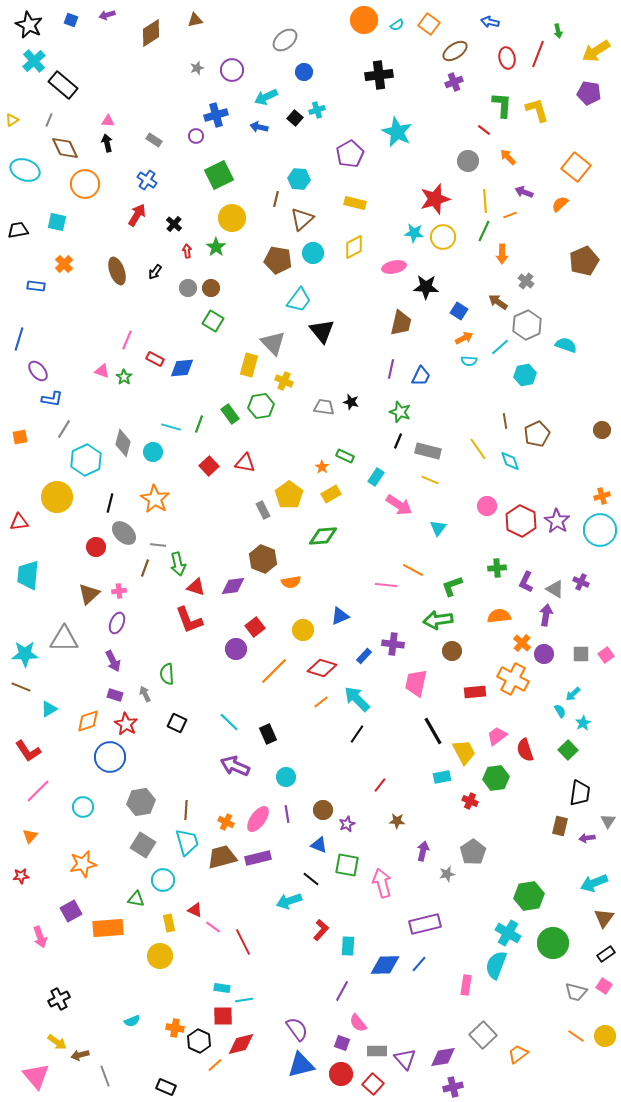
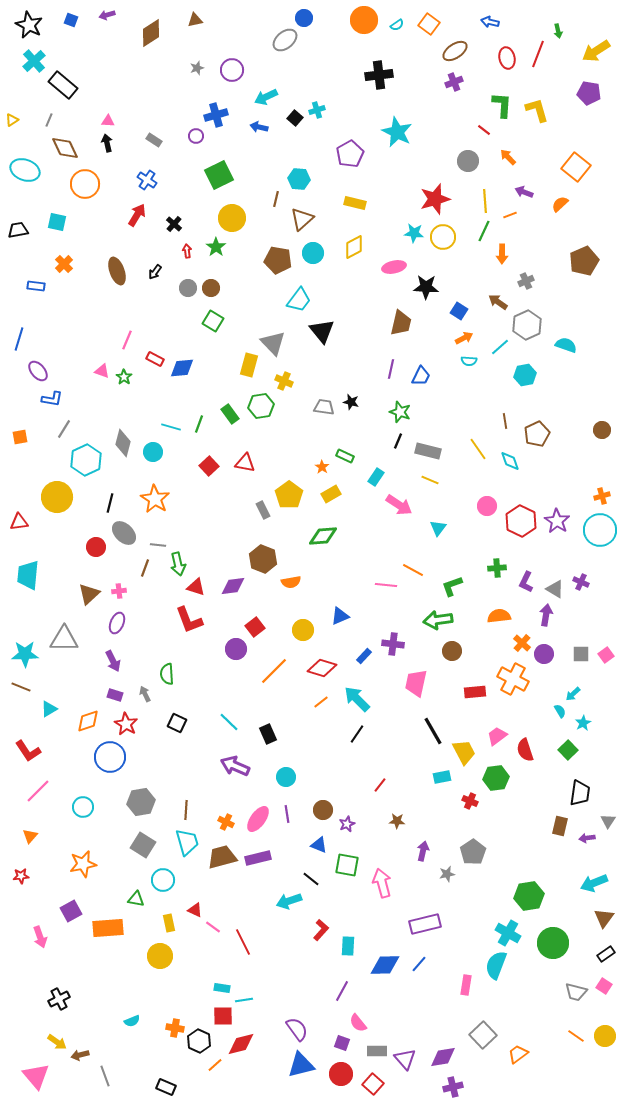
blue circle at (304, 72): moved 54 px up
gray cross at (526, 281): rotated 28 degrees clockwise
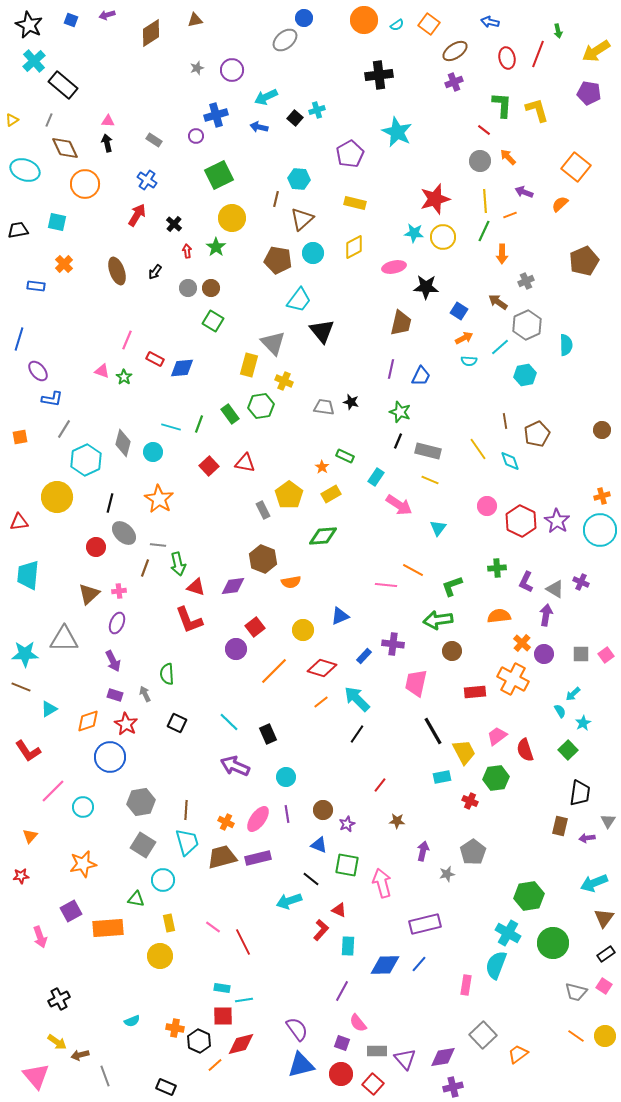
gray circle at (468, 161): moved 12 px right
cyan semicircle at (566, 345): rotated 70 degrees clockwise
orange star at (155, 499): moved 4 px right
pink line at (38, 791): moved 15 px right
red triangle at (195, 910): moved 144 px right
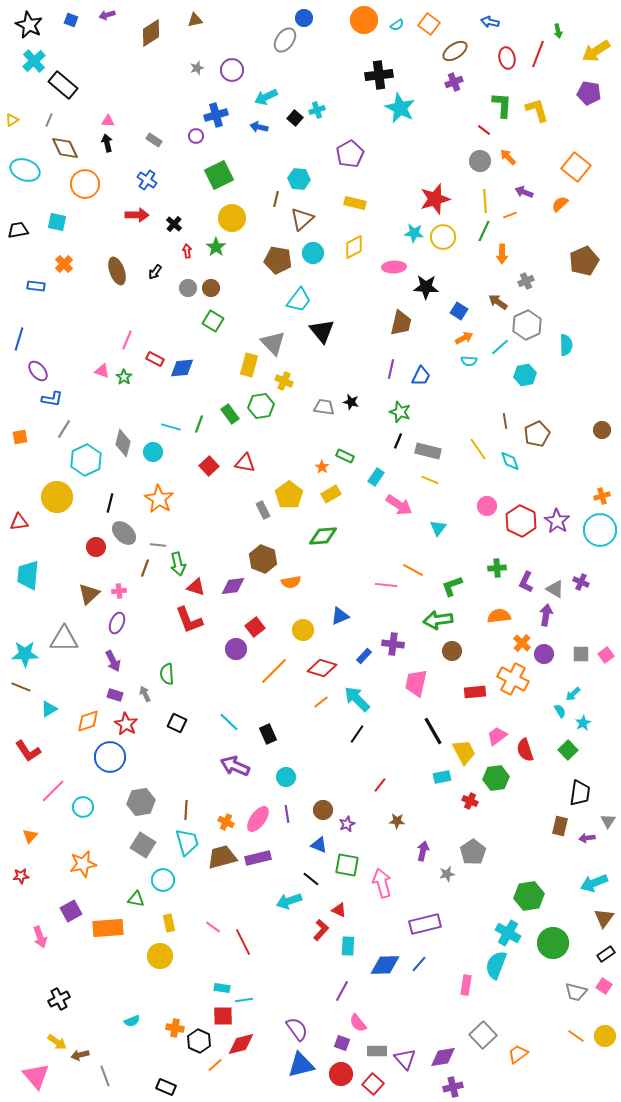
gray ellipse at (285, 40): rotated 15 degrees counterclockwise
cyan star at (397, 132): moved 3 px right, 24 px up
red arrow at (137, 215): rotated 60 degrees clockwise
pink ellipse at (394, 267): rotated 10 degrees clockwise
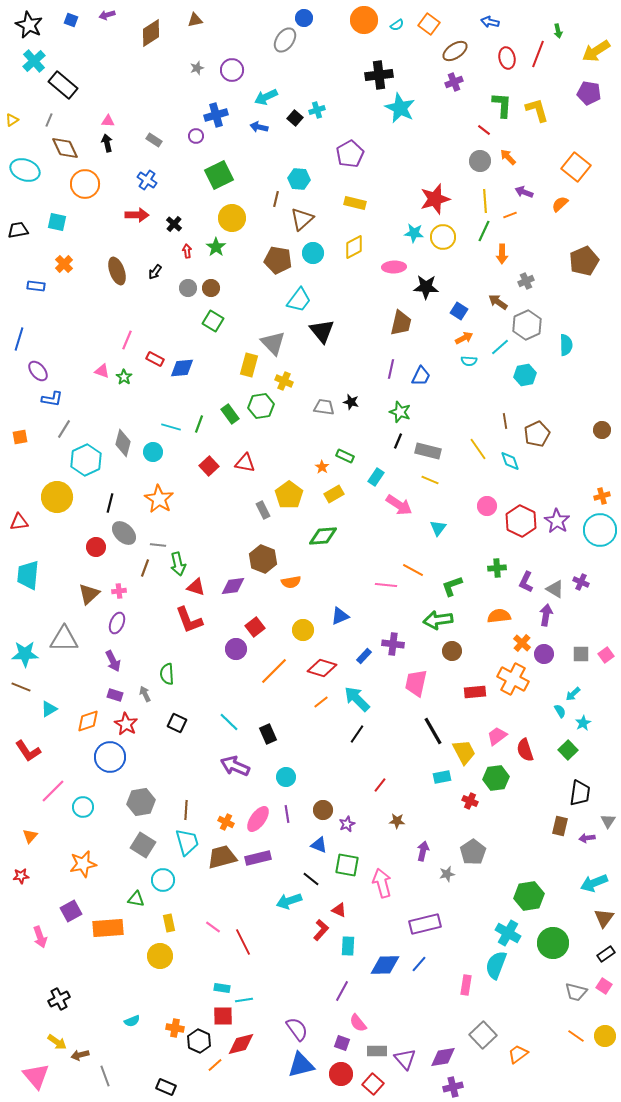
yellow rectangle at (331, 494): moved 3 px right
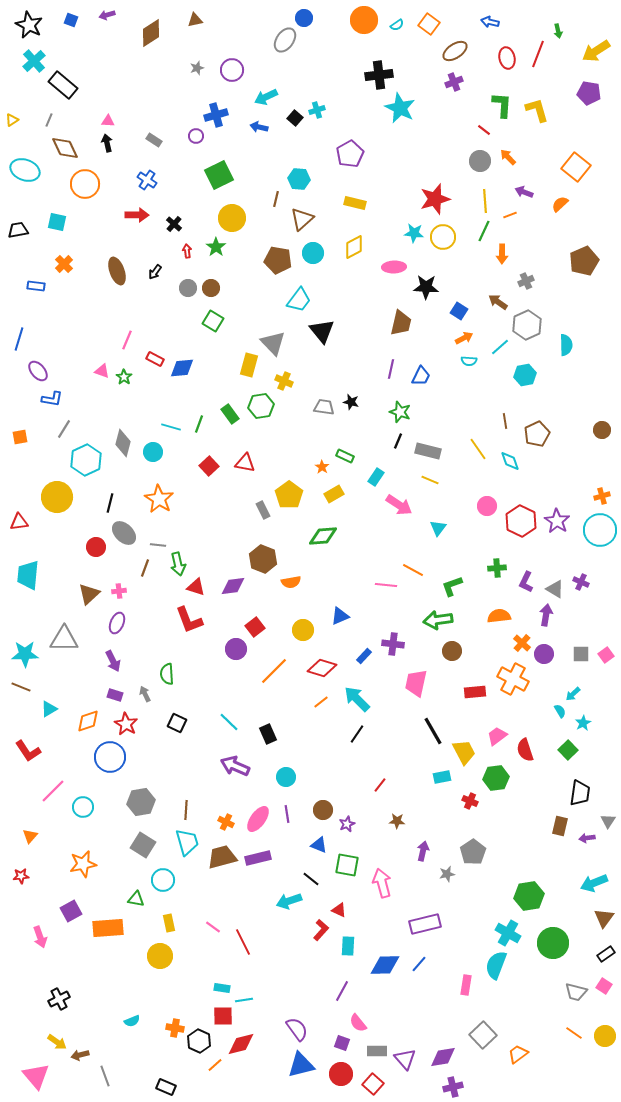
orange line at (576, 1036): moved 2 px left, 3 px up
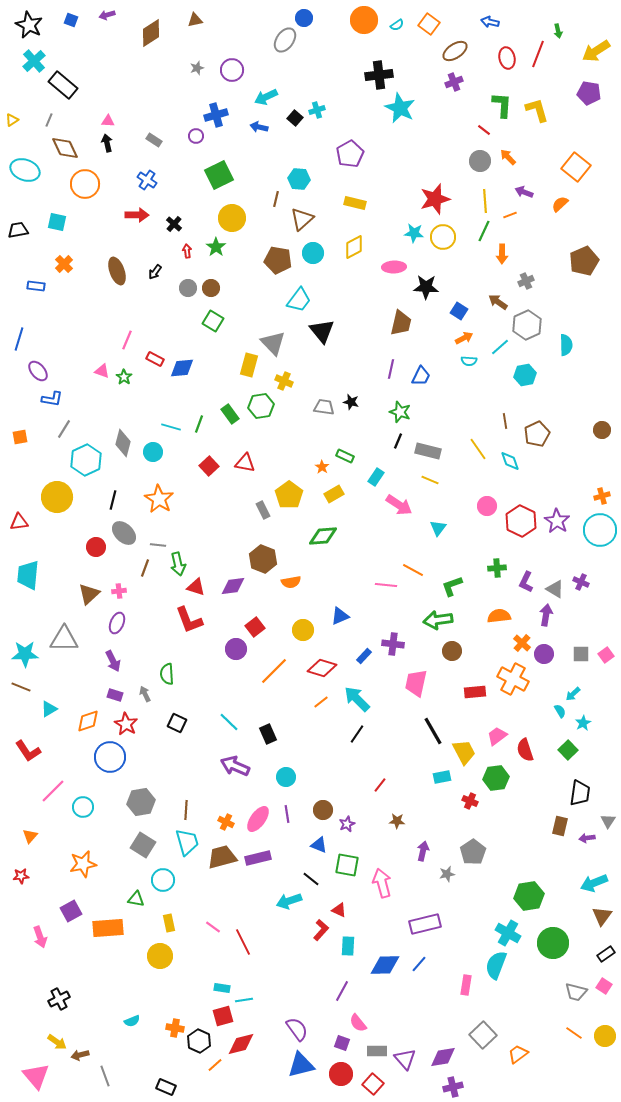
black line at (110, 503): moved 3 px right, 3 px up
brown triangle at (604, 918): moved 2 px left, 2 px up
red square at (223, 1016): rotated 15 degrees counterclockwise
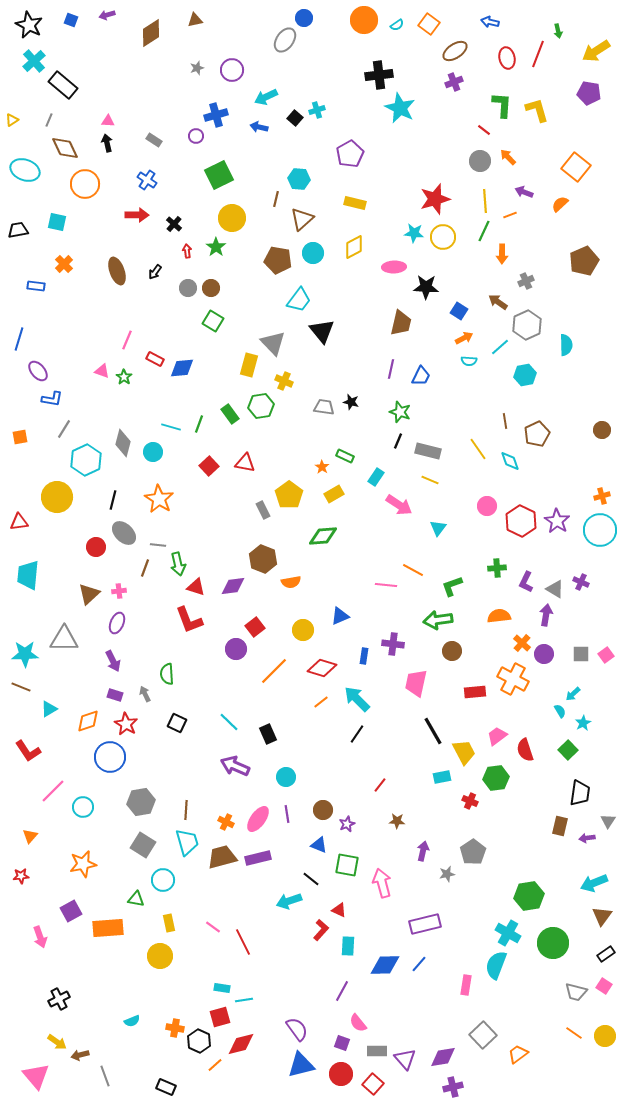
blue rectangle at (364, 656): rotated 35 degrees counterclockwise
red square at (223, 1016): moved 3 px left, 1 px down
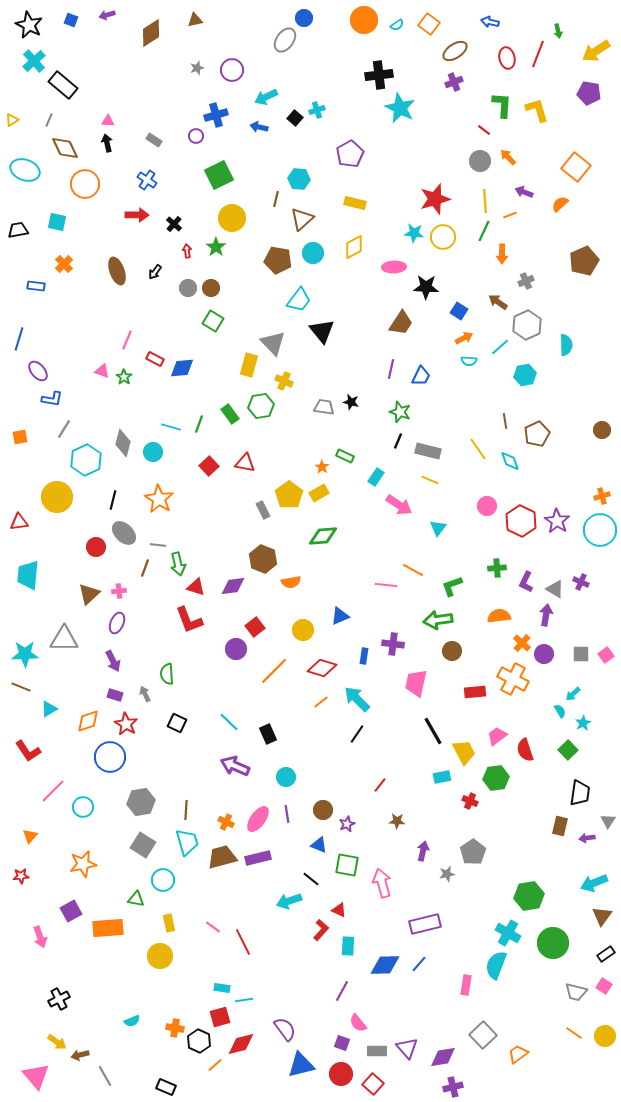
brown trapezoid at (401, 323): rotated 20 degrees clockwise
yellow rectangle at (334, 494): moved 15 px left, 1 px up
purple semicircle at (297, 1029): moved 12 px left
purple triangle at (405, 1059): moved 2 px right, 11 px up
gray line at (105, 1076): rotated 10 degrees counterclockwise
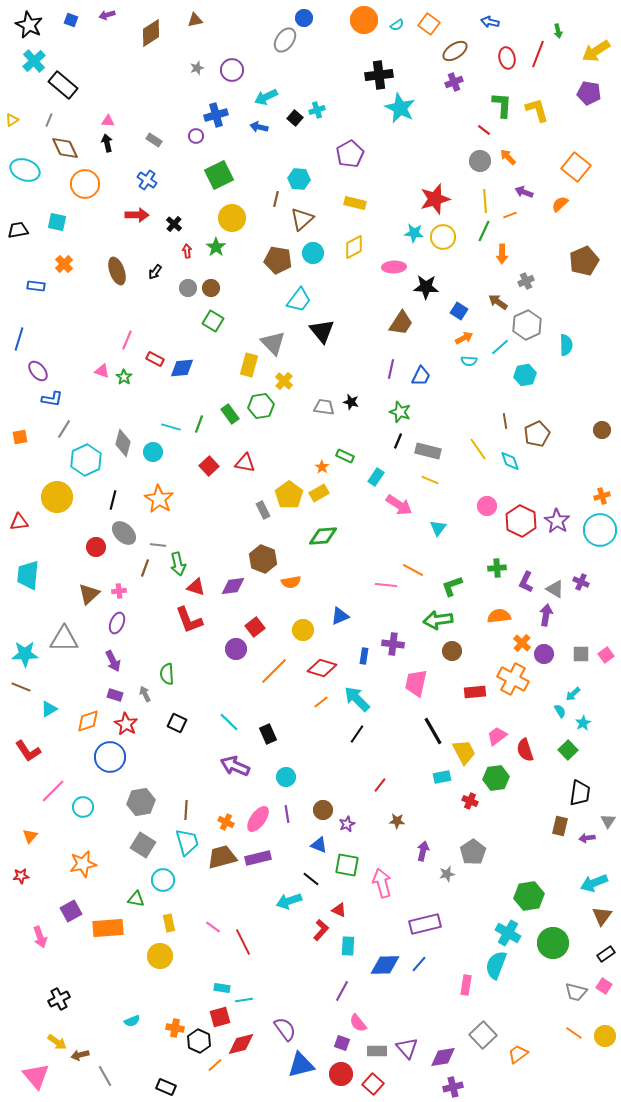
yellow cross at (284, 381): rotated 18 degrees clockwise
